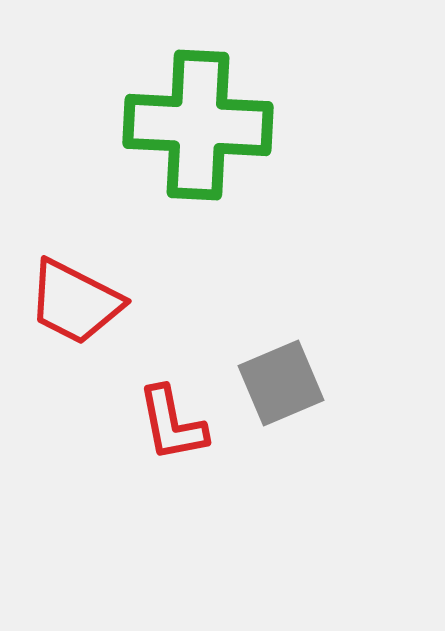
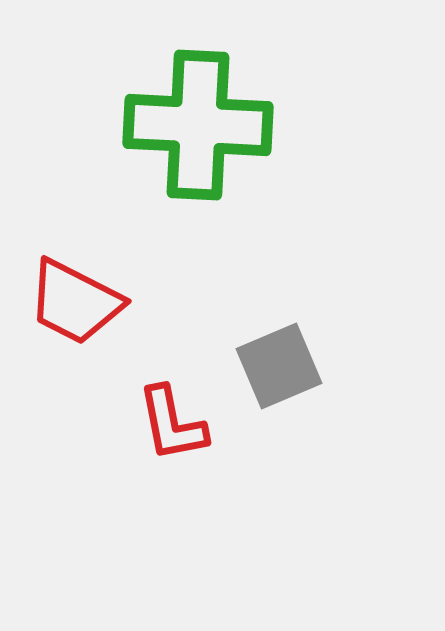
gray square: moved 2 px left, 17 px up
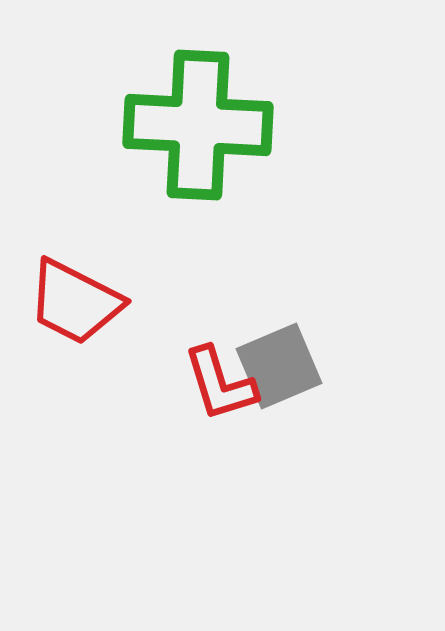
red L-shape: moved 48 px right, 40 px up; rotated 6 degrees counterclockwise
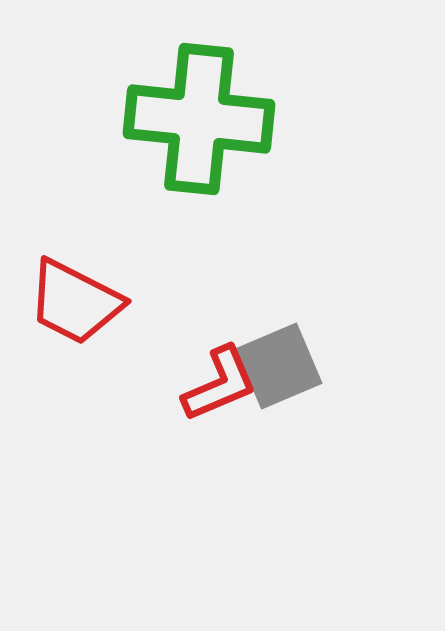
green cross: moved 1 px right, 6 px up; rotated 3 degrees clockwise
red L-shape: rotated 96 degrees counterclockwise
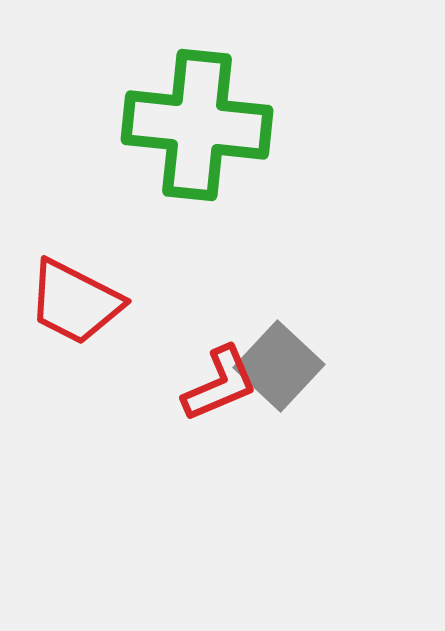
green cross: moved 2 px left, 6 px down
gray square: rotated 24 degrees counterclockwise
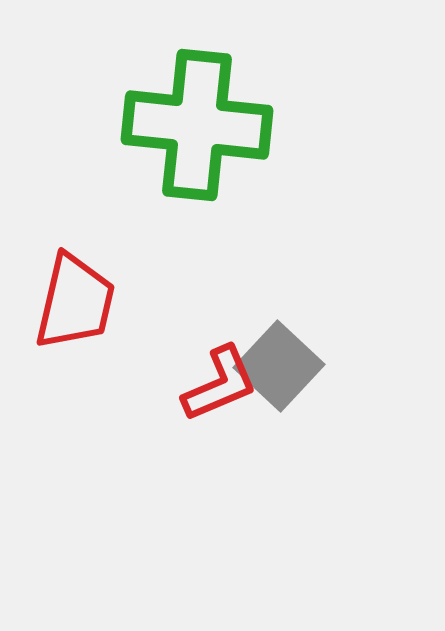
red trapezoid: rotated 104 degrees counterclockwise
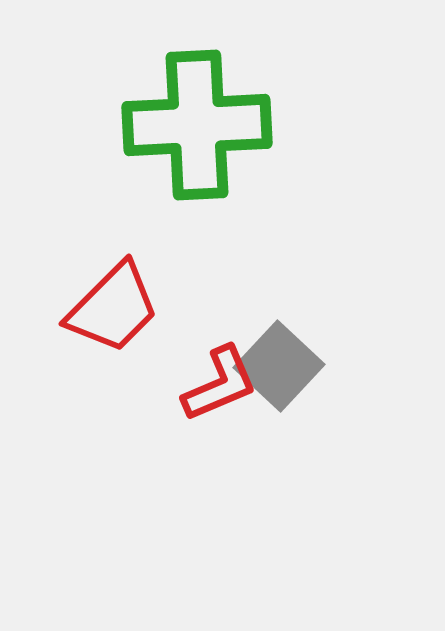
green cross: rotated 9 degrees counterclockwise
red trapezoid: moved 38 px right, 6 px down; rotated 32 degrees clockwise
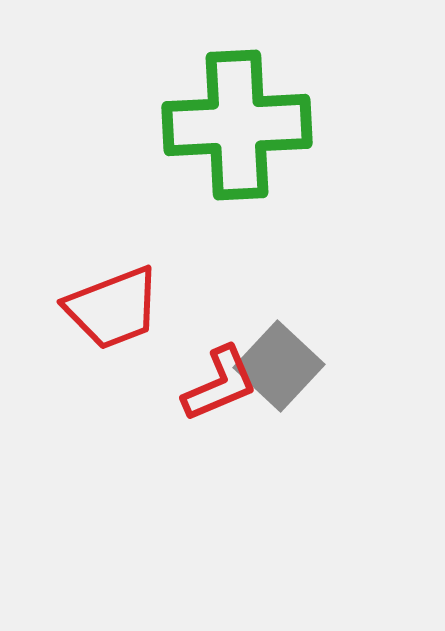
green cross: moved 40 px right
red trapezoid: rotated 24 degrees clockwise
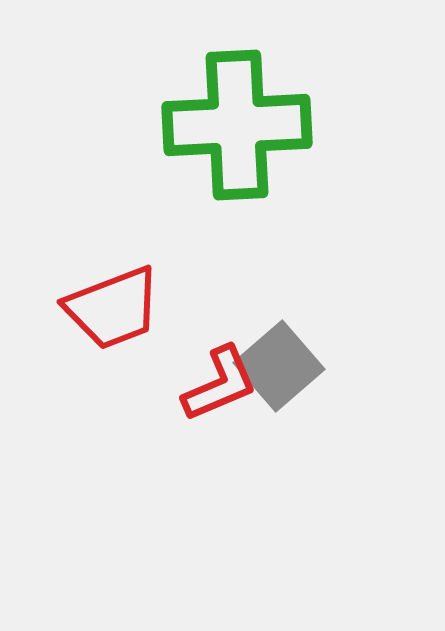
gray square: rotated 6 degrees clockwise
